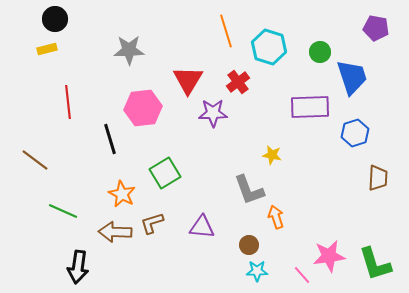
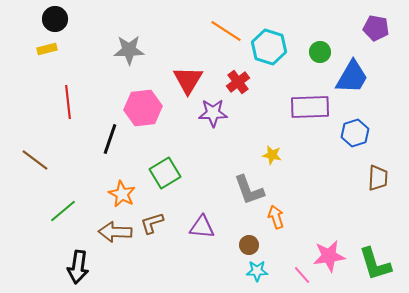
orange line: rotated 40 degrees counterclockwise
blue trapezoid: rotated 48 degrees clockwise
black line: rotated 36 degrees clockwise
green line: rotated 64 degrees counterclockwise
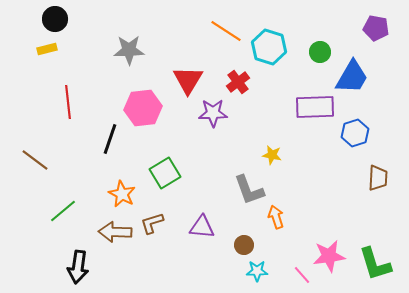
purple rectangle: moved 5 px right
brown circle: moved 5 px left
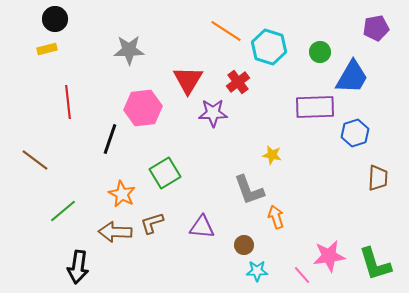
purple pentagon: rotated 20 degrees counterclockwise
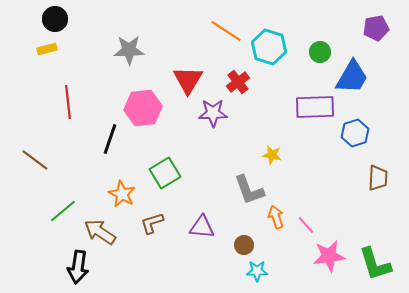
brown arrow: moved 15 px left; rotated 32 degrees clockwise
pink line: moved 4 px right, 50 px up
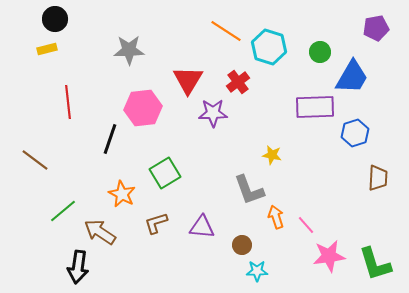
brown L-shape: moved 4 px right
brown circle: moved 2 px left
